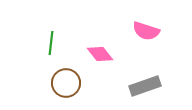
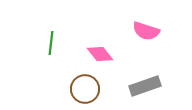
brown circle: moved 19 px right, 6 px down
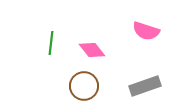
pink diamond: moved 8 px left, 4 px up
brown circle: moved 1 px left, 3 px up
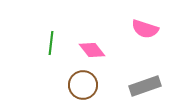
pink semicircle: moved 1 px left, 2 px up
brown circle: moved 1 px left, 1 px up
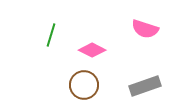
green line: moved 8 px up; rotated 10 degrees clockwise
pink diamond: rotated 24 degrees counterclockwise
brown circle: moved 1 px right
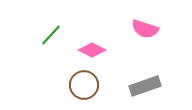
green line: rotated 25 degrees clockwise
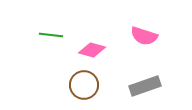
pink semicircle: moved 1 px left, 7 px down
green line: rotated 55 degrees clockwise
pink diamond: rotated 12 degrees counterclockwise
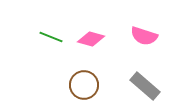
green line: moved 2 px down; rotated 15 degrees clockwise
pink diamond: moved 1 px left, 11 px up
gray rectangle: rotated 60 degrees clockwise
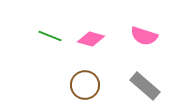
green line: moved 1 px left, 1 px up
brown circle: moved 1 px right
